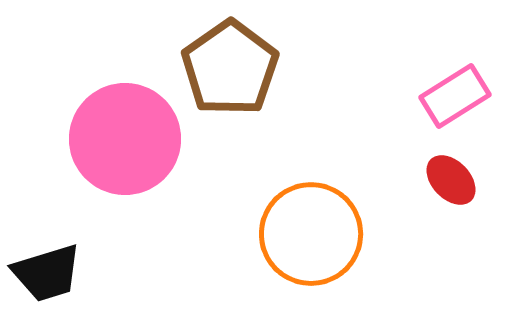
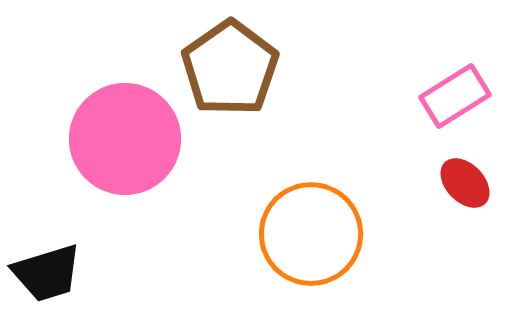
red ellipse: moved 14 px right, 3 px down
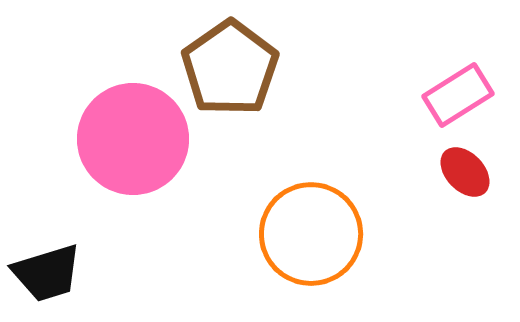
pink rectangle: moved 3 px right, 1 px up
pink circle: moved 8 px right
red ellipse: moved 11 px up
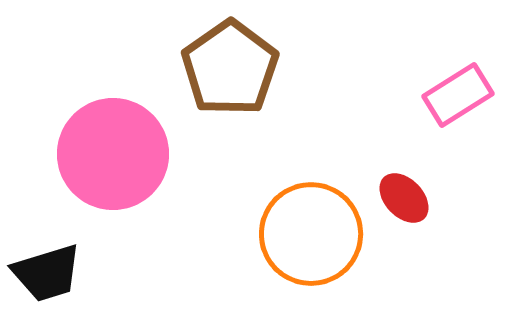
pink circle: moved 20 px left, 15 px down
red ellipse: moved 61 px left, 26 px down
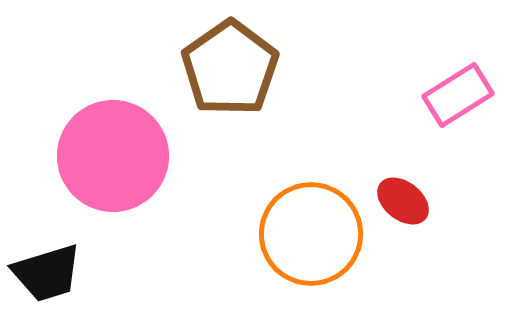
pink circle: moved 2 px down
red ellipse: moved 1 px left, 3 px down; rotated 8 degrees counterclockwise
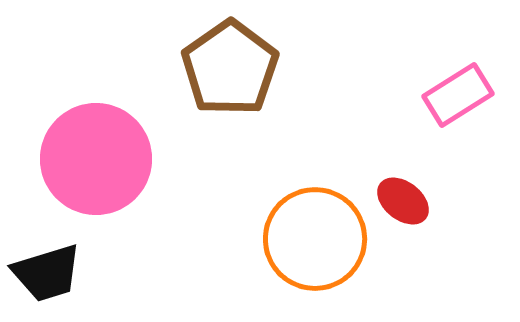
pink circle: moved 17 px left, 3 px down
orange circle: moved 4 px right, 5 px down
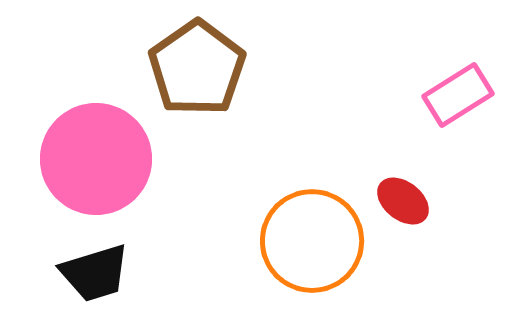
brown pentagon: moved 33 px left
orange circle: moved 3 px left, 2 px down
black trapezoid: moved 48 px right
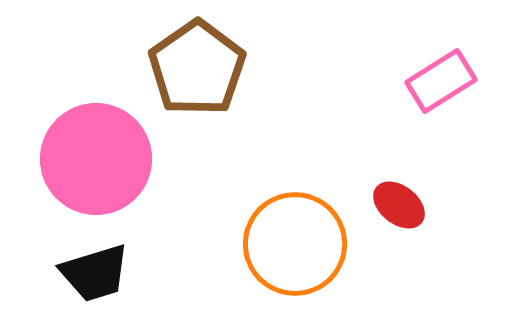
pink rectangle: moved 17 px left, 14 px up
red ellipse: moved 4 px left, 4 px down
orange circle: moved 17 px left, 3 px down
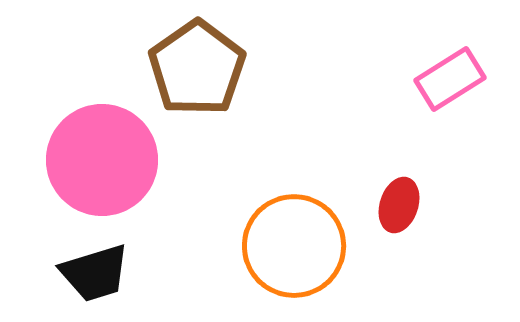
pink rectangle: moved 9 px right, 2 px up
pink circle: moved 6 px right, 1 px down
red ellipse: rotated 70 degrees clockwise
orange circle: moved 1 px left, 2 px down
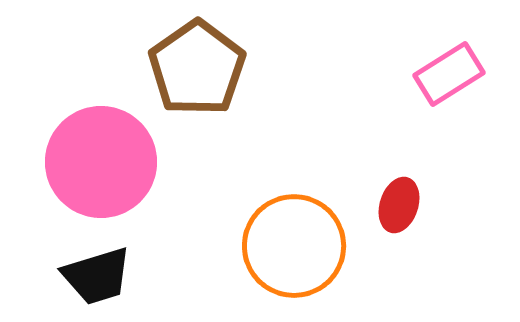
pink rectangle: moved 1 px left, 5 px up
pink circle: moved 1 px left, 2 px down
black trapezoid: moved 2 px right, 3 px down
